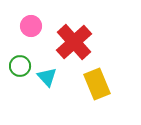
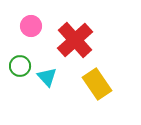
red cross: moved 1 px right, 2 px up
yellow rectangle: rotated 12 degrees counterclockwise
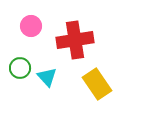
red cross: rotated 33 degrees clockwise
green circle: moved 2 px down
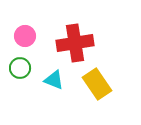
pink circle: moved 6 px left, 10 px down
red cross: moved 3 px down
cyan triangle: moved 7 px right, 3 px down; rotated 25 degrees counterclockwise
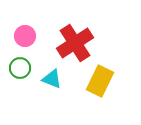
red cross: rotated 24 degrees counterclockwise
cyan triangle: moved 2 px left, 1 px up
yellow rectangle: moved 3 px right, 3 px up; rotated 60 degrees clockwise
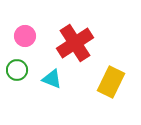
green circle: moved 3 px left, 2 px down
yellow rectangle: moved 11 px right, 1 px down
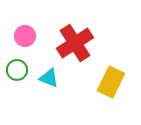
cyan triangle: moved 3 px left, 1 px up
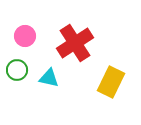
cyan triangle: rotated 10 degrees counterclockwise
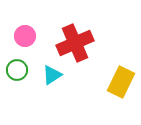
red cross: rotated 9 degrees clockwise
cyan triangle: moved 3 px right, 3 px up; rotated 45 degrees counterclockwise
yellow rectangle: moved 10 px right
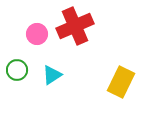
pink circle: moved 12 px right, 2 px up
red cross: moved 17 px up
